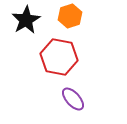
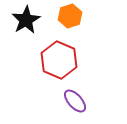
red hexagon: moved 3 px down; rotated 12 degrees clockwise
purple ellipse: moved 2 px right, 2 px down
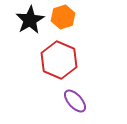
orange hexagon: moved 7 px left, 1 px down
black star: moved 4 px right
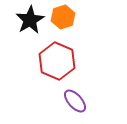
red hexagon: moved 2 px left, 1 px down
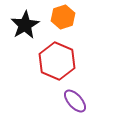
black star: moved 5 px left, 5 px down
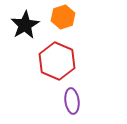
purple ellipse: moved 3 px left; rotated 35 degrees clockwise
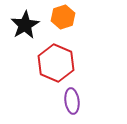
red hexagon: moved 1 px left, 2 px down
